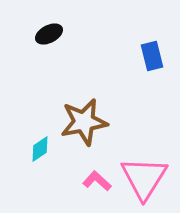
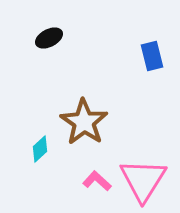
black ellipse: moved 4 px down
brown star: rotated 27 degrees counterclockwise
cyan diamond: rotated 8 degrees counterclockwise
pink triangle: moved 1 px left, 2 px down
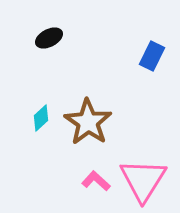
blue rectangle: rotated 40 degrees clockwise
brown star: moved 4 px right
cyan diamond: moved 1 px right, 31 px up
pink L-shape: moved 1 px left
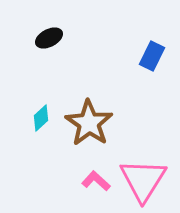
brown star: moved 1 px right, 1 px down
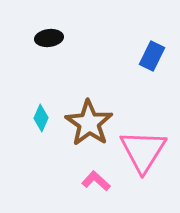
black ellipse: rotated 20 degrees clockwise
cyan diamond: rotated 24 degrees counterclockwise
pink triangle: moved 29 px up
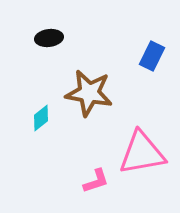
cyan diamond: rotated 28 degrees clockwise
brown star: moved 30 px up; rotated 24 degrees counterclockwise
pink triangle: moved 1 px left, 2 px down; rotated 48 degrees clockwise
pink L-shape: rotated 120 degrees clockwise
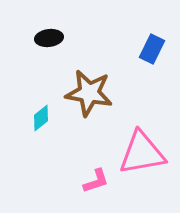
blue rectangle: moved 7 px up
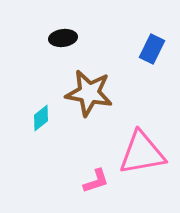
black ellipse: moved 14 px right
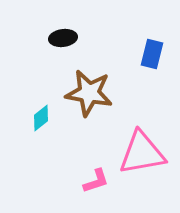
blue rectangle: moved 5 px down; rotated 12 degrees counterclockwise
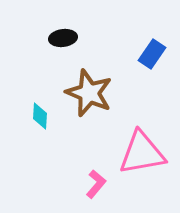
blue rectangle: rotated 20 degrees clockwise
brown star: rotated 12 degrees clockwise
cyan diamond: moved 1 px left, 2 px up; rotated 48 degrees counterclockwise
pink L-shape: moved 3 px down; rotated 32 degrees counterclockwise
